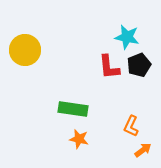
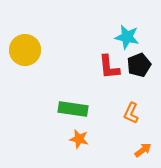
orange L-shape: moved 13 px up
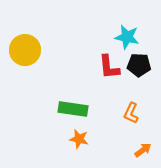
black pentagon: rotated 25 degrees clockwise
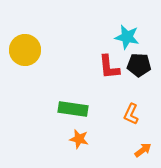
orange L-shape: moved 1 px down
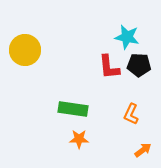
orange star: rotated 12 degrees counterclockwise
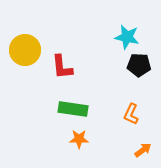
red L-shape: moved 47 px left
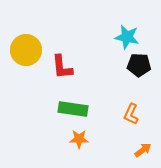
yellow circle: moved 1 px right
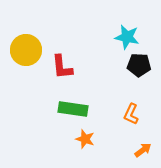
orange star: moved 6 px right; rotated 18 degrees clockwise
